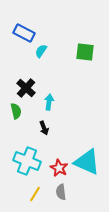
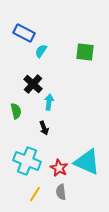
black cross: moved 7 px right, 4 px up
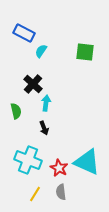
cyan arrow: moved 3 px left, 1 px down
cyan cross: moved 1 px right, 1 px up
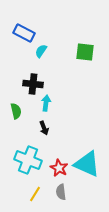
black cross: rotated 36 degrees counterclockwise
cyan triangle: moved 2 px down
